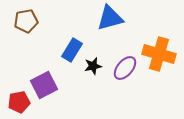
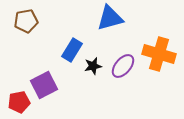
purple ellipse: moved 2 px left, 2 px up
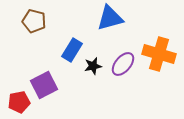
brown pentagon: moved 8 px right; rotated 25 degrees clockwise
purple ellipse: moved 2 px up
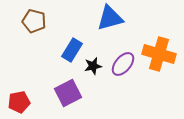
purple square: moved 24 px right, 8 px down
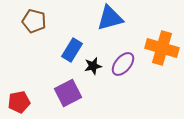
orange cross: moved 3 px right, 6 px up
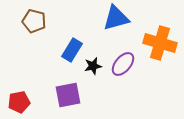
blue triangle: moved 6 px right
orange cross: moved 2 px left, 5 px up
purple square: moved 2 px down; rotated 16 degrees clockwise
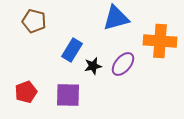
orange cross: moved 2 px up; rotated 12 degrees counterclockwise
purple square: rotated 12 degrees clockwise
red pentagon: moved 7 px right, 10 px up; rotated 10 degrees counterclockwise
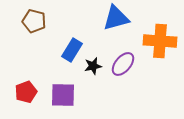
purple square: moved 5 px left
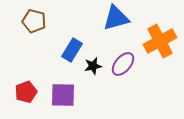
orange cross: rotated 32 degrees counterclockwise
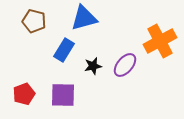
blue triangle: moved 32 px left
blue rectangle: moved 8 px left
purple ellipse: moved 2 px right, 1 px down
red pentagon: moved 2 px left, 2 px down
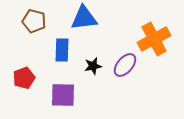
blue triangle: rotated 8 degrees clockwise
orange cross: moved 6 px left, 2 px up
blue rectangle: moved 2 px left; rotated 30 degrees counterclockwise
red pentagon: moved 16 px up
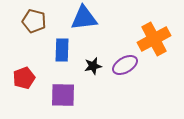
purple ellipse: rotated 20 degrees clockwise
